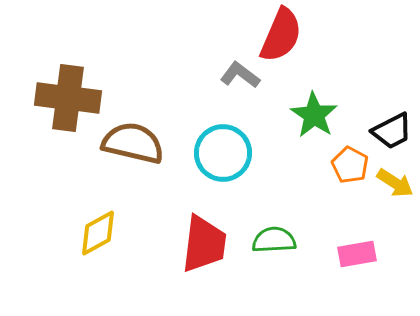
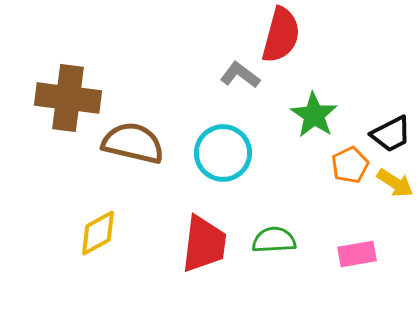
red semicircle: rotated 8 degrees counterclockwise
black trapezoid: moved 1 px left, 3 px down
orange pentagon: rotated 18 degrees clockwise
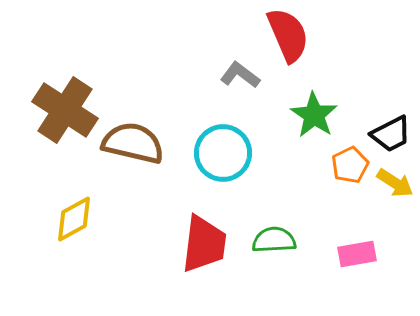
red semicircle: moved 7 px right; rotated 38 degrees counterclockwise
brown cross: moved 3 px left, 12 px down; rotated 26 degrees clockwise
yellow diamond: moved 24 px left, 14 px up
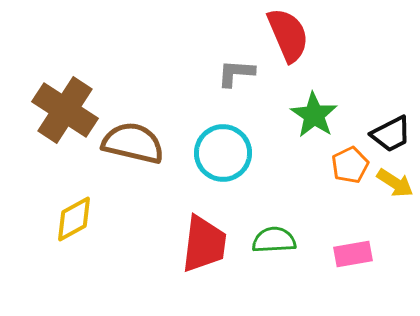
gray L-shape: moved 4 px left, 2 px up; rotated 33 degrees counterclockwise
pink rectangle: moved 4 px left
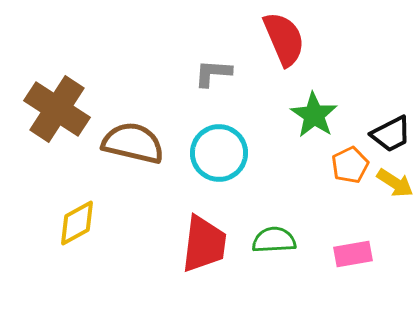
red semicircle: moved 4 px left, 4 px down
gray L-shape: moved 23 px left
brown cross: moved 8 px left, 1 px up
cyan circle: moved 4 px left
yellow diamond: moved 3 px right, 4 px down
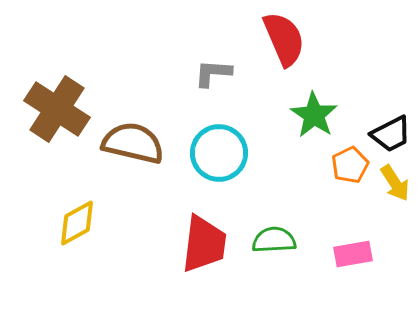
yellow arrow: rotated 24 degrees clockwise
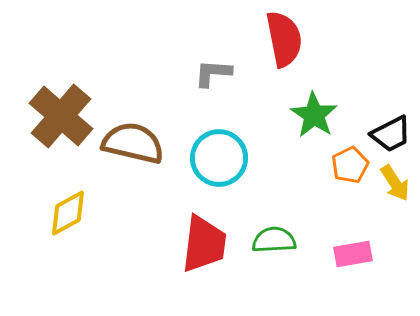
red semicircle: rotated 12 degrees clockwise
brown cross: moved 4 px right, 7 px down; rotated 8 degrees clockwise
cyan circle: moved 5 px down
yellow diamond: moved 9 px left, 10 px up
